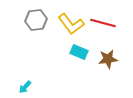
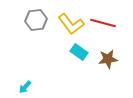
cyan rectangle: rotated 12 degrees clockwise
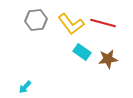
cyan rectangle: moved 3 px right
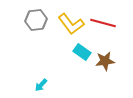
brown star: moved 3 px left, 2 px down
cyan arrow: moved 16 px right, 2 px up
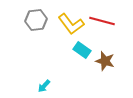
red line: moved 1 px left, 2 px up
cyan rectangle: moved 2 px up
brown star: rotated 24 degrees clockwise
cyan arrow: moved 3 px right, 1 px down
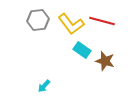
gray hexagon: moved 2 px right
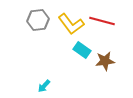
brown star: rotated 24 degrees counterclockwise
